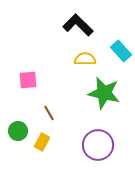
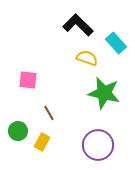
cyan rectangle: moved 5 px left, 8 px up
yellow semicircle: moved 2 px right, 1 px up; rotated 20 degrees clockwise
pink square: rotated 12 degrees clockwise
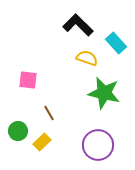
yellow rectangle: rotated 18 degrees clockwise
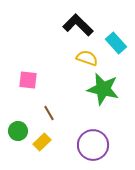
green star: moved 1 px left, 4 px up
purple circle: moved 5 px left
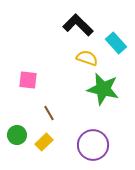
green circle: moved 1 px left, 4 px down
yellow rectangle: moved 2 px right
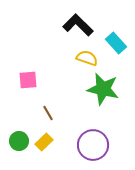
pink square: rotated 12 degrees counterclockwise
brown line: moved 1 px left
green circle: moved 2 px right, 6 px down
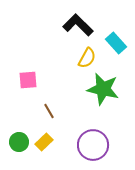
yellow semicircle: rotated 100 degrees clockwise
brown line: moved 1 px right, 2 px up
green circle: moved 1 px down
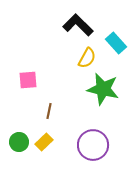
brown line: rotated 42 degrees clockwise
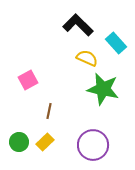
yellow semicircle: rotated 95 degrees counterclockwise
pink square: rotated 24 degrees counterclockwise
yellow rectangle: moved 1 px right
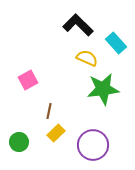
green star: rotated 20 degrees counterclockwise
yellow rectangle: moved 11 px right, 9 px up
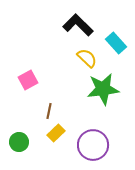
yellow semicircle: rotated 20 degrees clockwise
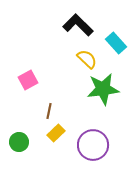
yellow semicircle: moved 1 px down
